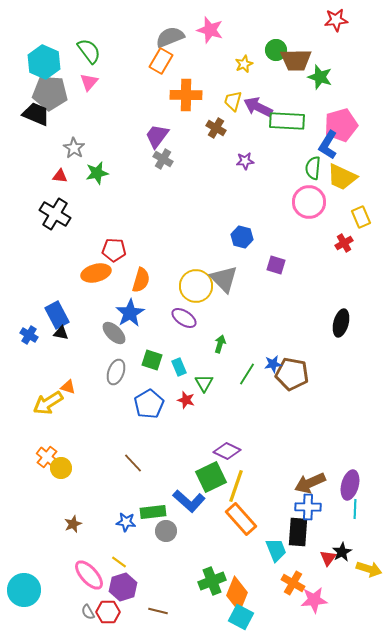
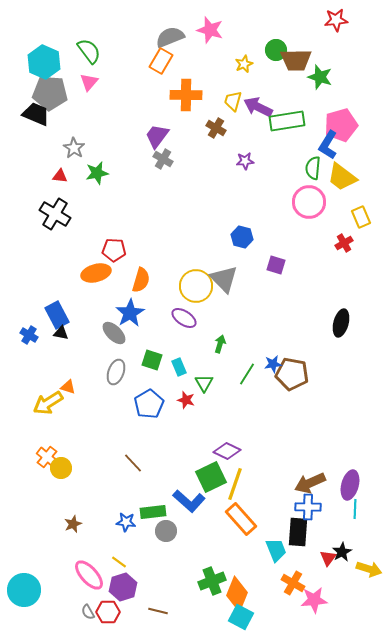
green rectangle at (287, 121): rotated 12 degrees counterclockwise
yellow trapezoid at (342, 177): rotated 12 degrees clockwise
yellow line at (236, 486): moved 1 px left, 2 px up
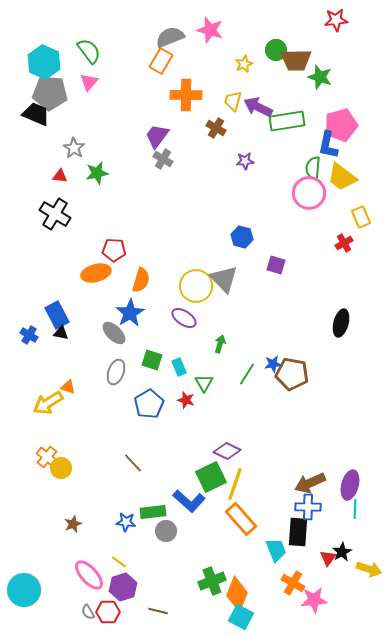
blue L-shape at (328, 145): rotated 20 degrees counterclockwise
pink circle at (309, 202): moved 9 px up
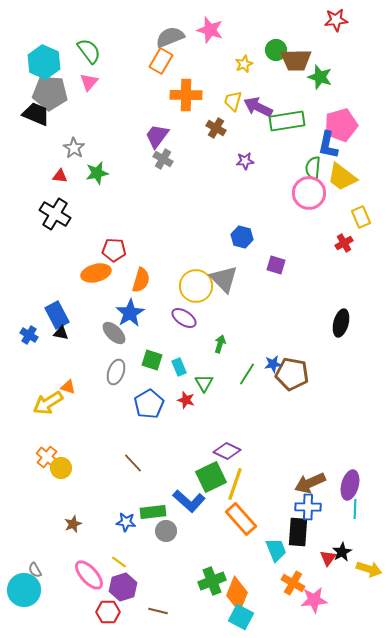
gray semicircle at (88, 612): moved 53 px left, 42 px up
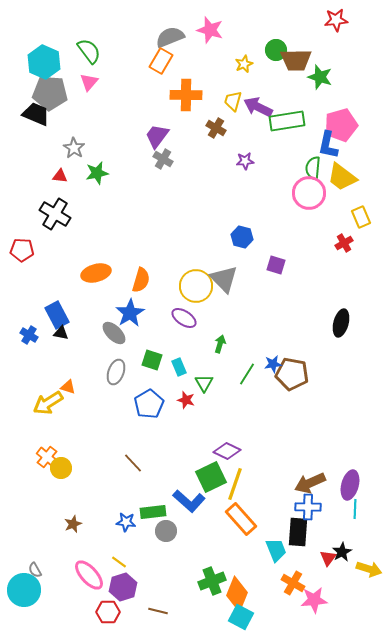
red pentagon at (114, 250): moved 92 px left
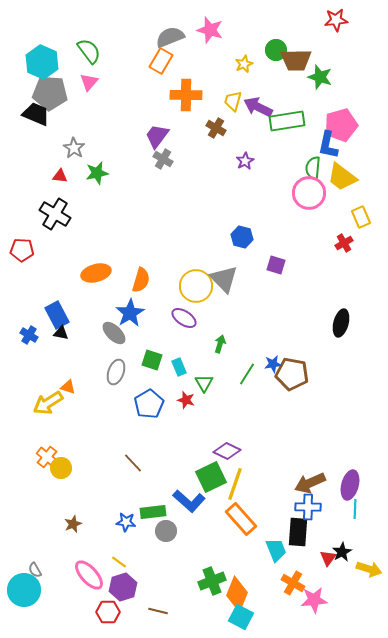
cyan hexagon at (44, 62): moved 2 px left
purple star at (245, 161): rotated 24 degrees counterclockwise
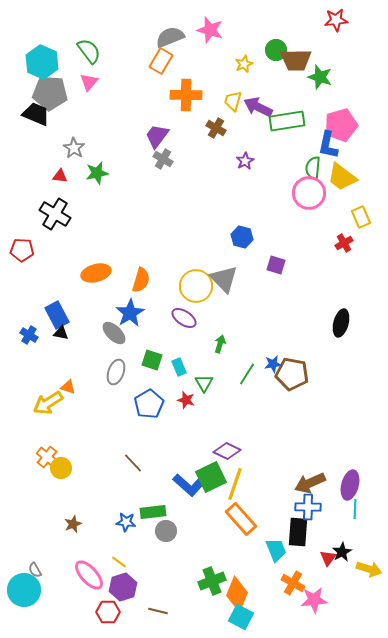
blue L-shape at (189, 501): moved 16 px up
